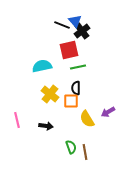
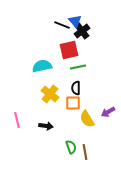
orange square: moved 2 px right, 2 px down
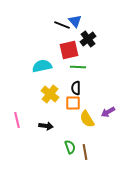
black cross: moved 6 px right, 8 px down
green line: rotated 14 degrees clockwise
green semicircle: moved 1 px left
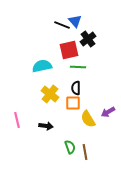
yellow semicircle: moved 1 px right
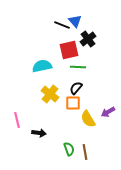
black semicircle: rotated 40 degrees clockwise
black arrow: moved 7 px left, 7 px down
green semicircle: moved 1 px left, 2 px down
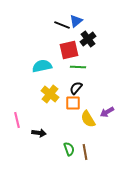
blue triangle: moved 1 px right; rotated 32 degrees clockwise
purple arrow: moved 1 px left
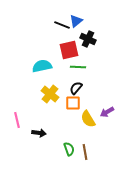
black cross: rotated 28 degrees counterclockwise
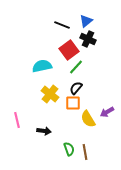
blue triangle: moved 10 px right
red square: rotated 24 degrees counterclockwise
green line: moved 2 px left; rotated 49 degrees counterclockwise
black arrow: moved 5 px right, 2 px up
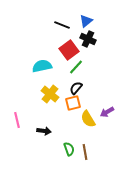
orange square: rotated 14 degrees counterclockwise
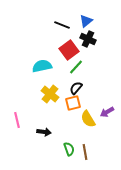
black arrow: moved 1 px down
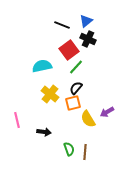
brown line: rotated 14 degrees clockwise
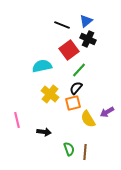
green line: moved 3 px right, 3 px down
